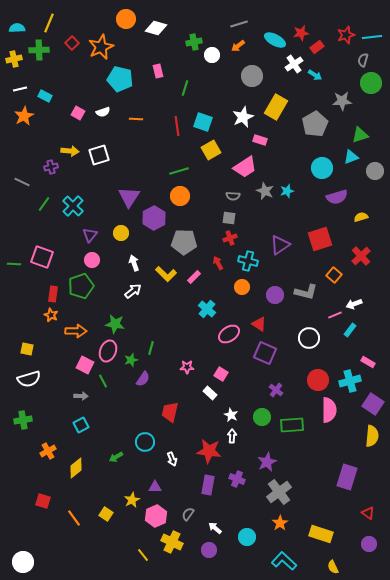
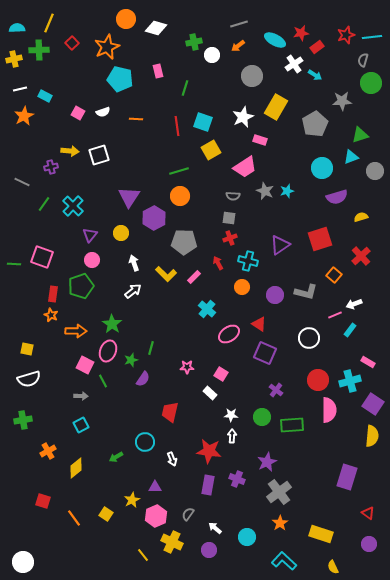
orange star at (101, 47): moved 6 px right
green star at (115, 324): moved 3 px left; rotated 24 degrees clockwise
white star at (231, 415): rotated 24 degrees counterclockwise
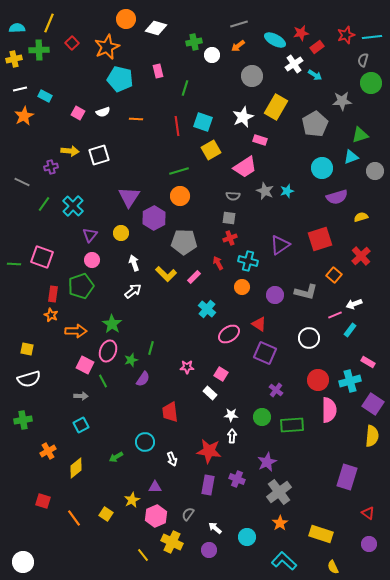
red trapezoid at (170, 412): rotated 20 degrees counterclockwise
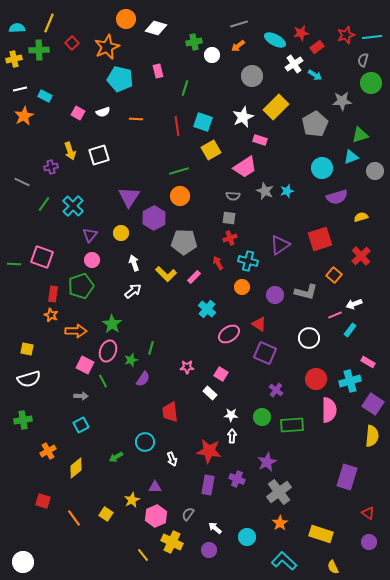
yellow rectangle at (276, 107): rotated 15 degrees clockwise
yellow arrow at (70, 151): rotated 66 degrees clockwise
red circle at (318, 380): moved 2 px left, 1 px up
purple circle at (369, 544): moved 2 px up
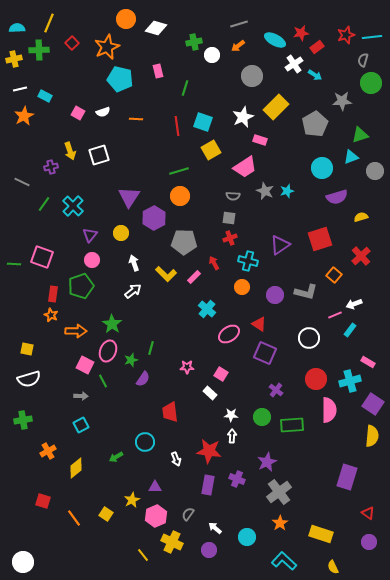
red arrow at (218, 263): moved 4 px left
white arrow at (172, 459): moved 4 px right
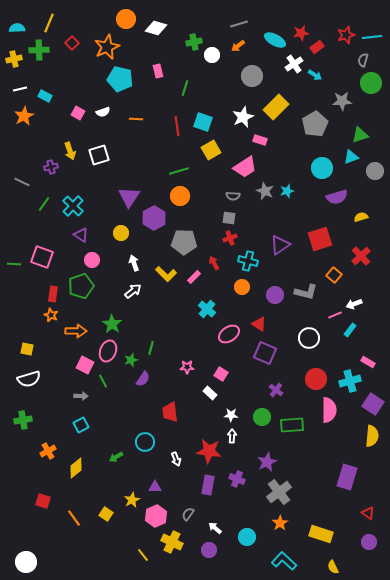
purple triangle at (90, 235): moved 9 px left; rotated 35 degrees counterclockwise
white circle at (23, 562): moved 3 px right
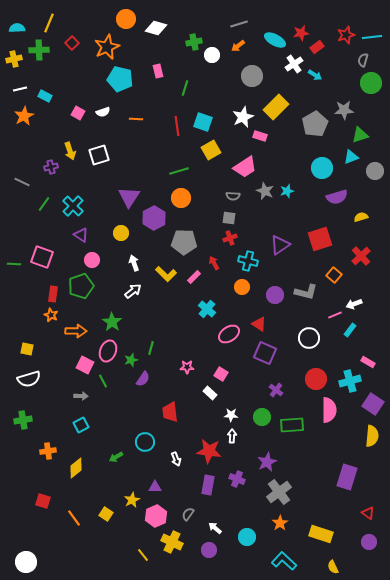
gray star at (342, 101): moved 2 px right, 9 px down
pink rectangle at (260, 140): moved 4 px up
orange circle at (180, 196): moved 1 px right, 2 px down
green star at (112, 324): moved 2 px up
orange cross at (48, 451): rotated 21 degrees clockwise
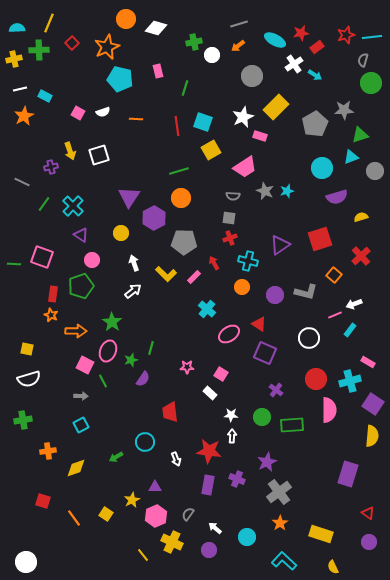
yellow diamond at (76, 468): rotated 20 degrees clockwise
purple rectangle at (347, 477): moved 1 px right, 3 px up
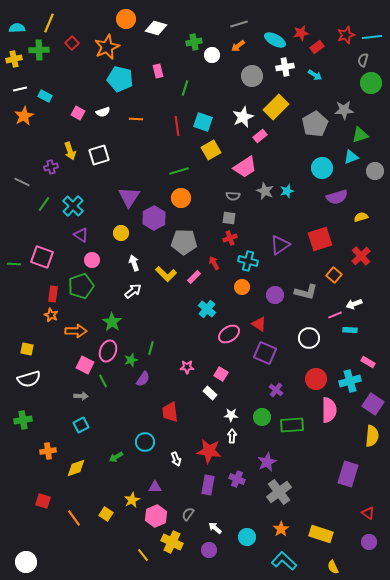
white cross at (294, 64): moved 9 px left, 3 px down; rotated 24 degrees clockwise
pink rectangle at (260, 136): rotated 56 degrees counterclockwise
cyan rectangle at (350, 330): rotated 56 degrees clockwise
orange star at (280, 523): moved 1 px right, 6 px down
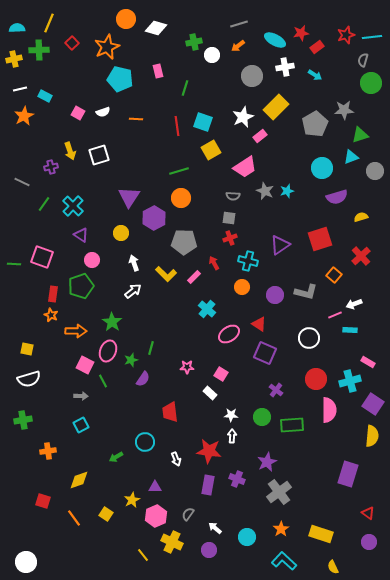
yellow diamond at (76, 468): moved 3 px right, 12 px down
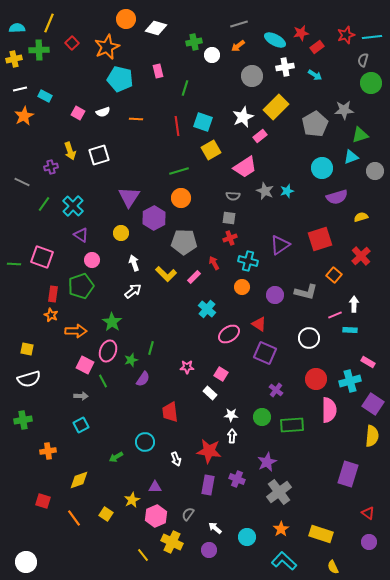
white arrow at (354, 304): rotated 112 degrees clockwise
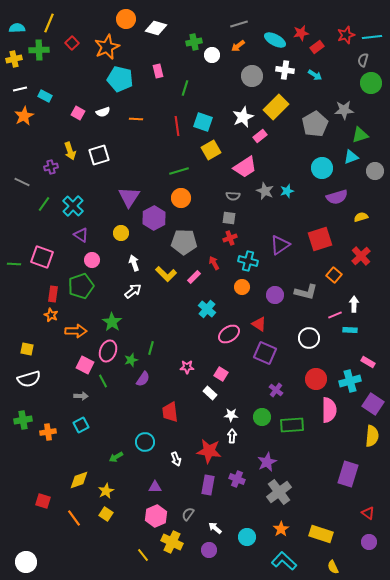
white cross at (285, 67): moved 3 px down; rotated 18 degrees clockwise
orange cross at (48, 451): moved 19 px up
yellow star at (132, 500): moved 26 px left, 9 px up
